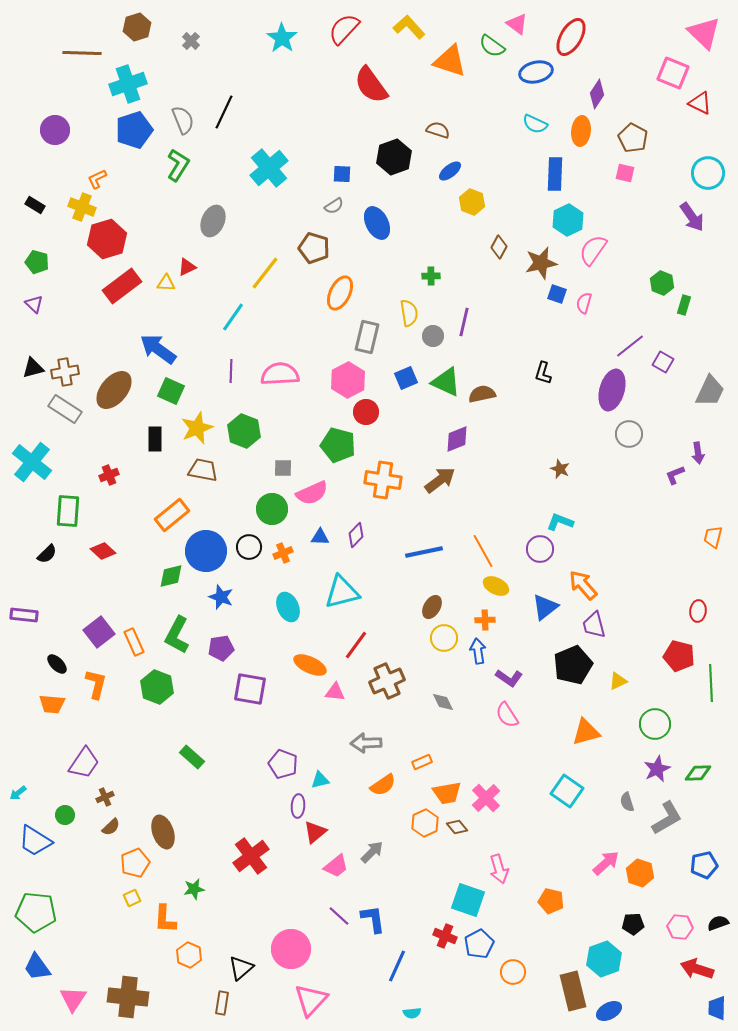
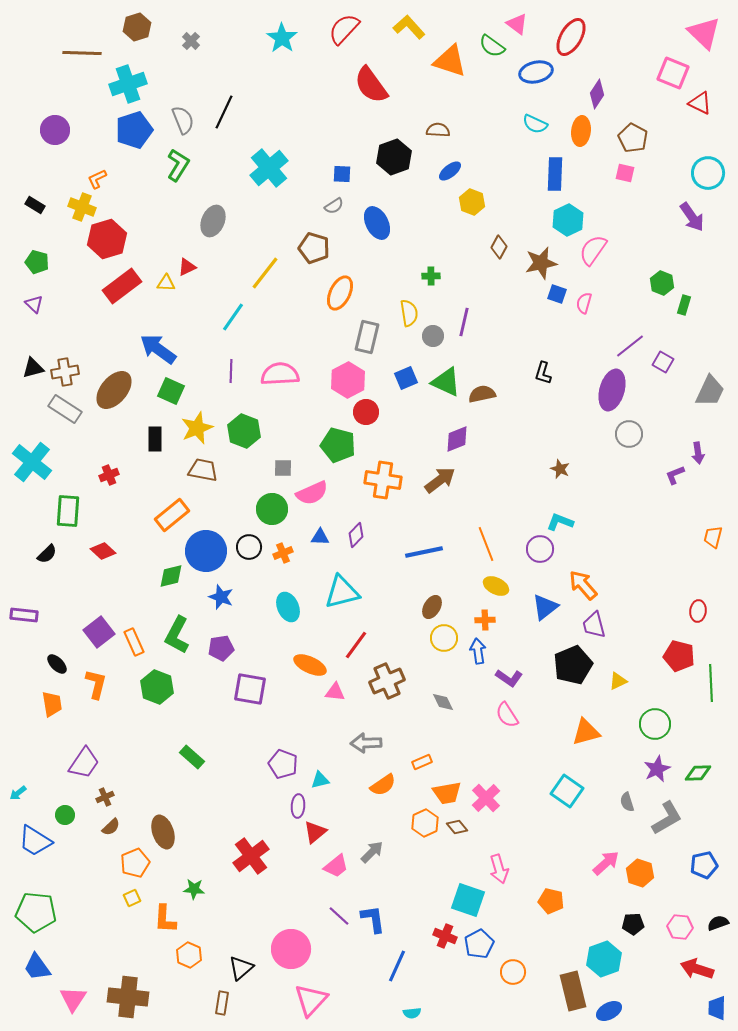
brown semicircle at (438, 130): rotated 15 degrees counterclockwise
orange line at (483, 551): moved 3 px right, 7 px up; rotated 8 degrees clockwise
orange trapezoid at (52, 704): rotated 104 degrees counterclockwise
green star at (194, 889): rotated 15 degrees clockwise
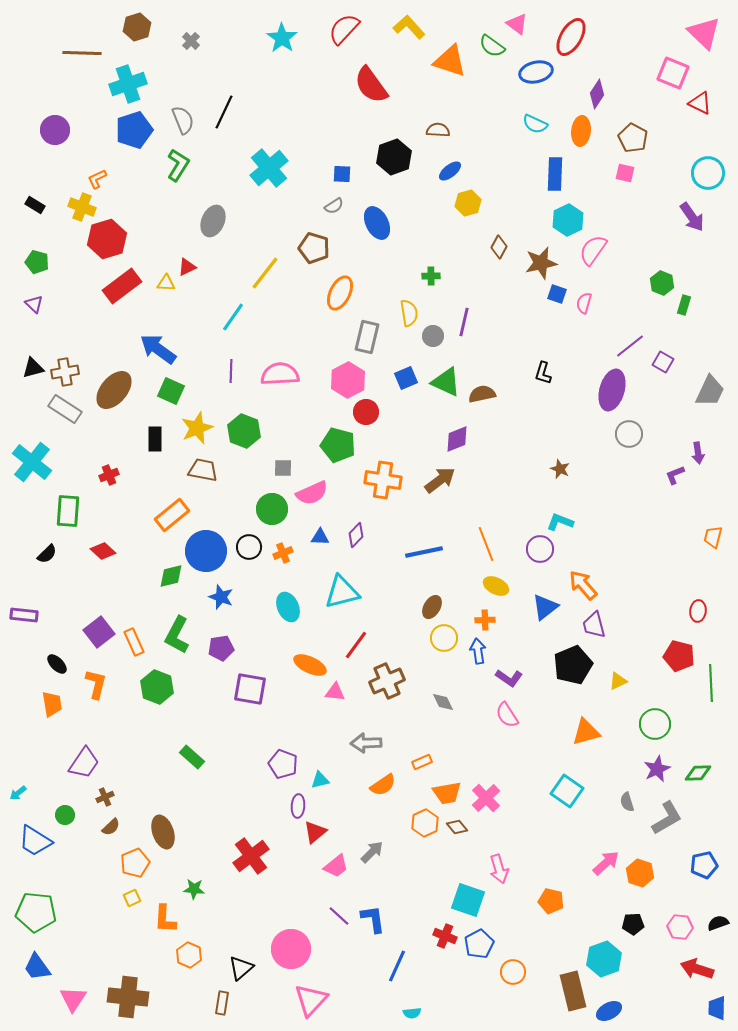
yellow hexagon at (472, 202): moved 4 px left, 1 px down; rotated 25 degrees clockwise
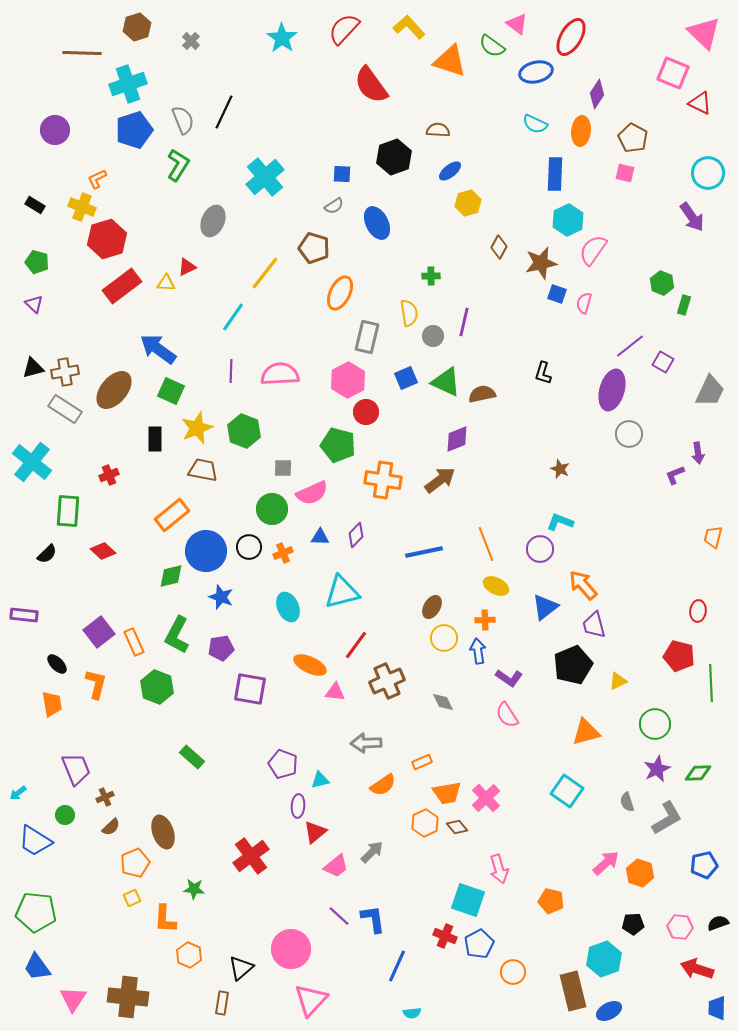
cyan cross at (269, 168): moved 4 px left, 9 px down
purple trapezoid at (84, 763): moved 8 px left, 6 px down; rotated 56 degrees counterclockwise
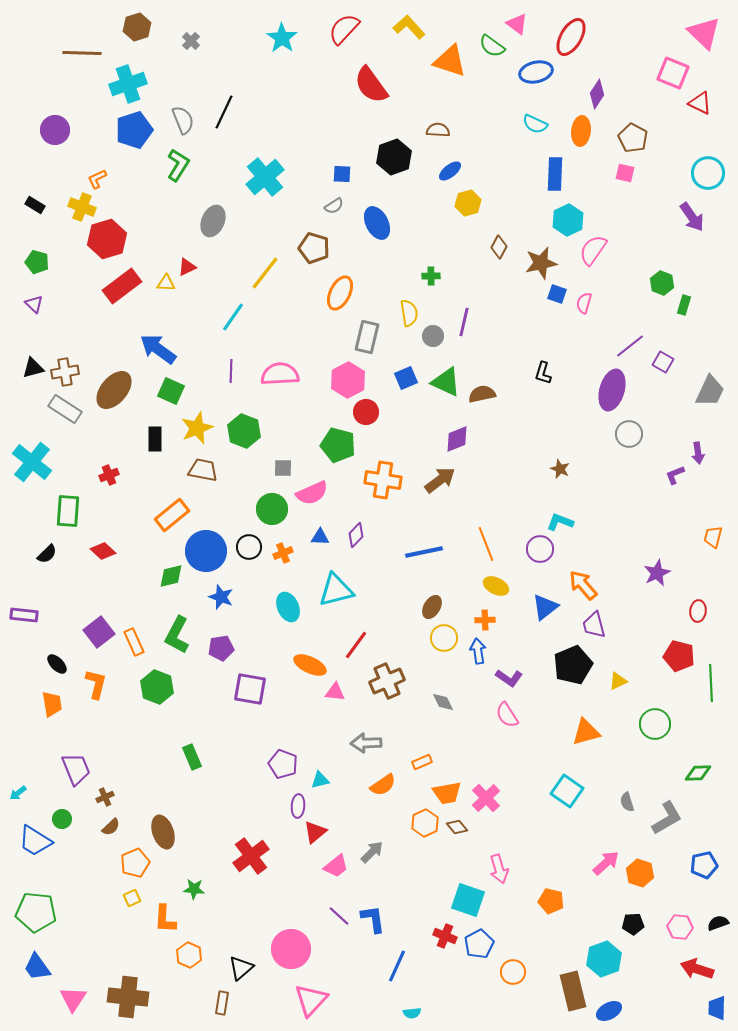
cyan triangle at (342, 592): moved 6 px left, 2 px up
green rectangle at (192, 757): rotated 25 degrees clockwise
purple star at (657, 769): moved 196 px up
green circle at (65, 815): moved 3 px left, 4 px down
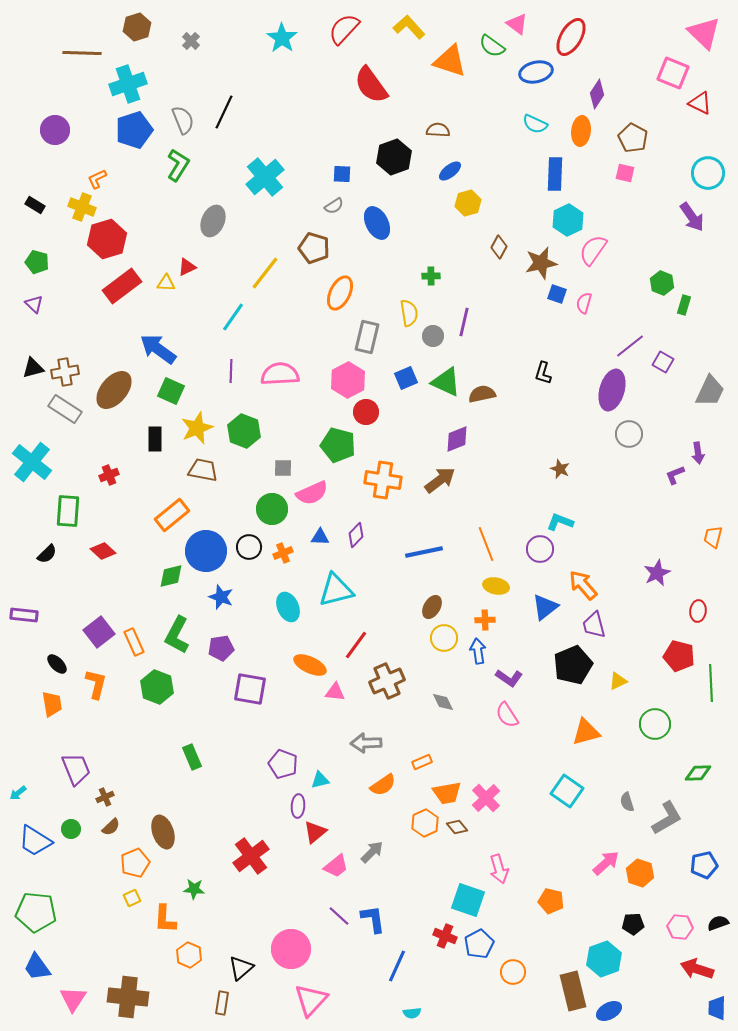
yellow ellipse at (496, 586): rotated 15 degrees counterclockwise
green circle at (62, 819): moved 9 px right, 10 px down
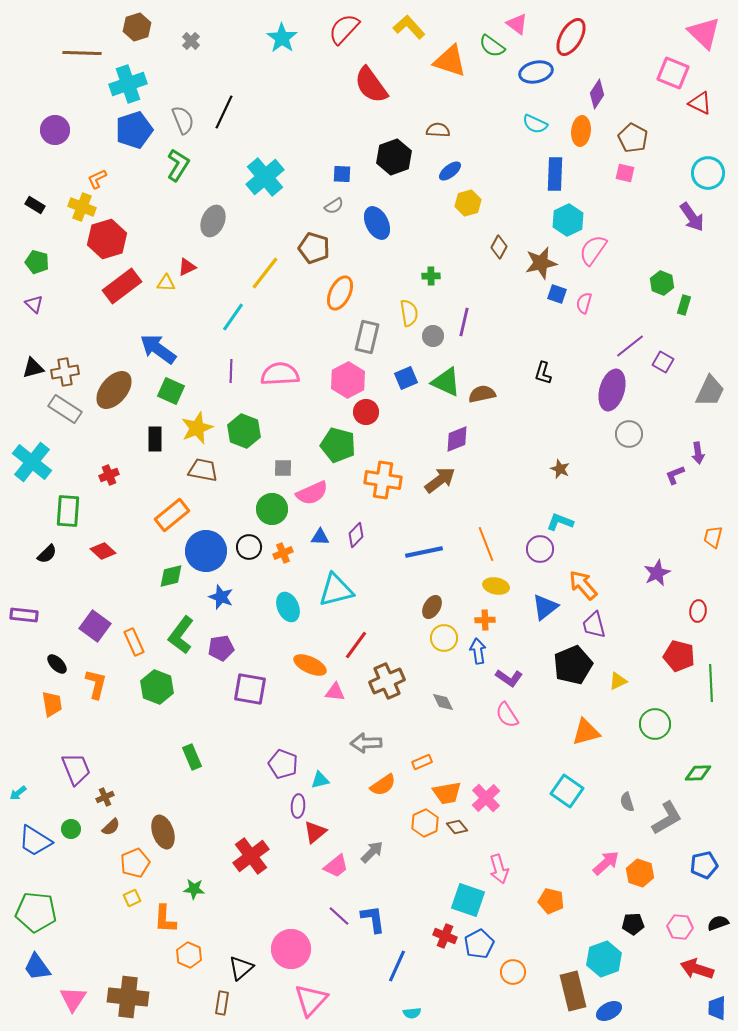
purple square at (99, 632): moved 4 px left, 6 px up; rotated 16 degrees counterclockwise
green L-shape at (177, 635): moved 4 px right; rotated 9 degrees clockwise
